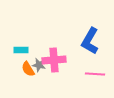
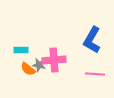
blue L-shape: moved 2 px right, 1 px up
orange semicircle: rotated 21 degrees counterclockwise
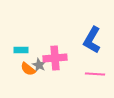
pink cross: moved 1 px right, 2 px up
gray star: rotated 16 degrees clockwise
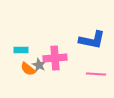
blue L-shape: rotated 108 degrees counterclockwise
pink line: moved 1 px right
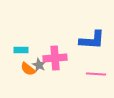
blue L-shape: rotated 8 degrees counterclockwise
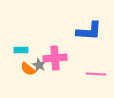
blue L-shape: moved 3 px left, 9 px up
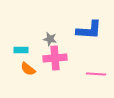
blue L-shape: moved 1 px up
gray star: moved 11 px right, 26 px up; rotated 16 degrees counterclockwise
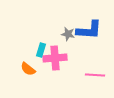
gray star: moved 18 px right, 5 px up
cyan rectangle: moved 20 px right; rotated 72 degrees counterclockwise
pink line: moved 1 px left, 1 px down
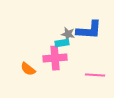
cyan rectangle: moved 21 px right, 7 px up; rotated 64 degrees clockwise
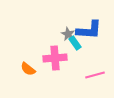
gray star: rotated 16 degrees clockwise
cyan rectangle: moved 13 px right; rotated 64 degrees clockwise
pink line: rotated 18 degrees counterclockwise
